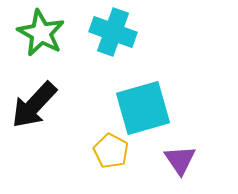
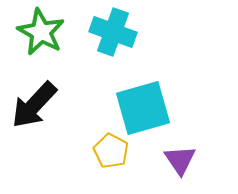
green star: moved 1 px up
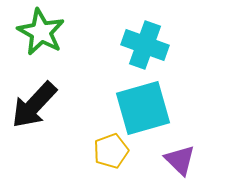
cyan cross: moved 32 px right, 13 px down
yellow pentagon: rotated 24 degrees clockwise
purple triangle: rotated 12 degrees counterclockwise
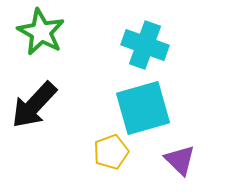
yellow pentagon: moved 1 px down
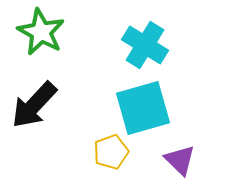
cyan cross: rotated 12 degrees clockwise
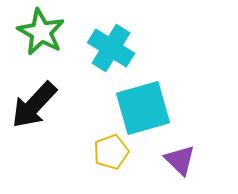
cyan cross: moved 34 px left, 3 px down
